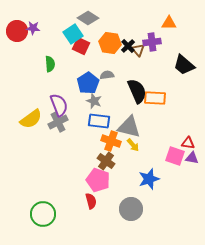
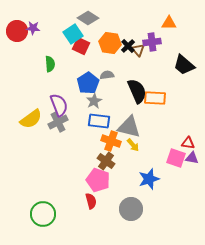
gray star: rotated 21 degrees clockwise
pink square: moved 1 px right, 2 px down
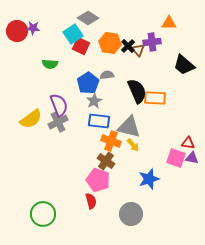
green semicircle: rotated 98 degrees clockwise
gray circle: moved 5 px down
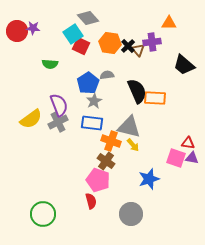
gray diamond: rotated 15 degrees clockwise
blue rectangle: moved 7 px left, 2 px down
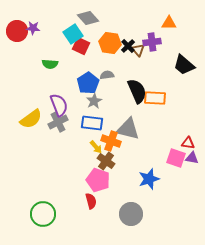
gray triangle: moved 1 px left, 2 px down
yellow arrow: moved 37 px left, 2 px down
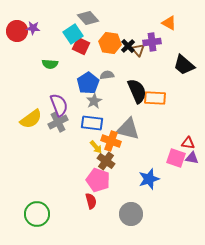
orange triangle: rotated 28 degrees clockwise
green circle: moved 6 px left
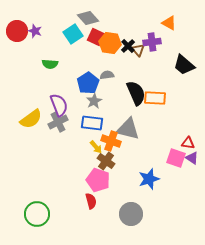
purple star: moved 2 px right, 3 px down; rotated 16 degrees clockwise
red square: moved 15 px right, 9 px up
black semicircle: moved 1 px left, 2 px down
purple triangle: rotated 24 degrees clockwise
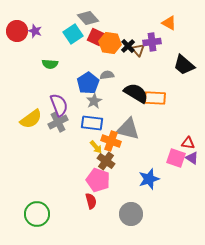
black semicircle: rotated 35 degrees counterclockwise
